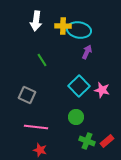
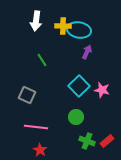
red star: rotated 16 degrees clockwise
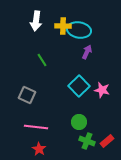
green circle: moved 3 px right, 5 px down
red star: moved 1 px left, 1 px up
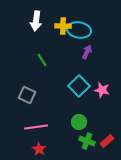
pink line: rotated 15 degrees counterclockwise
